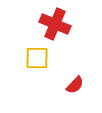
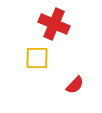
red cross: moved 1 px left
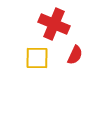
red semicircle: moved 30 px up; rotated 18 degrees counterclockwise
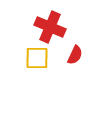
red cross: moved 4 px left, 3 px down
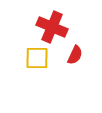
red cross: moved 2 px right
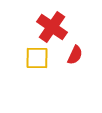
red cross: rotated 12 degrees clockwise
